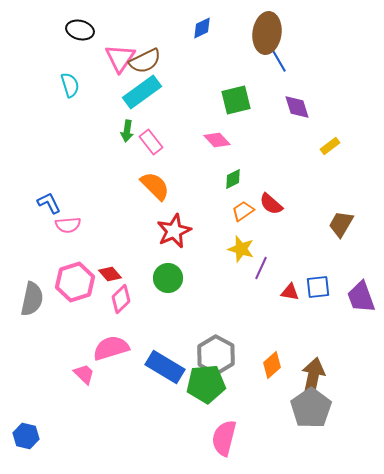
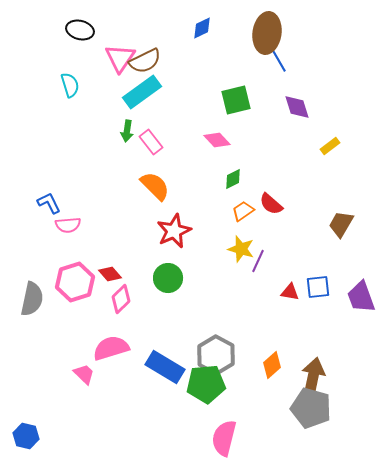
purple line at (261, 268): moved 3 px left, 7 px up
gray pentagon at (311, 408): rotated 21 degrees counterclockwise
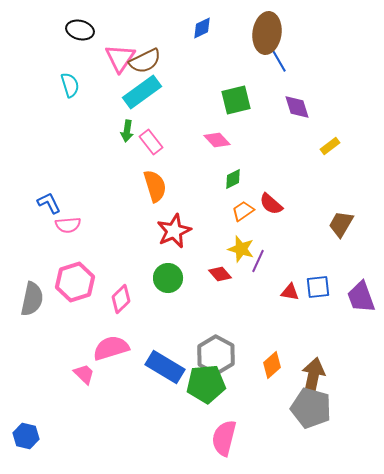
orange semicircle at (155, 186): rotated 28 degrees clockwise
red diamond at (110, 274): moved 110 px right
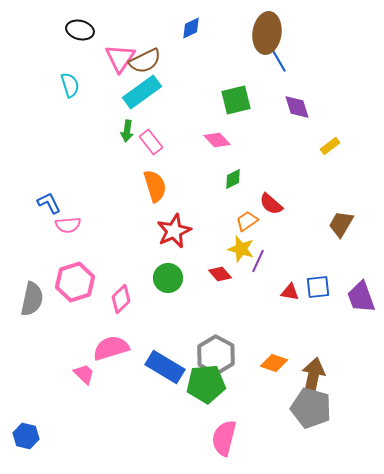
blue diamond at (202, 28): moved 11 px left
orange trapezoid at (243, 211): moved 4 px right, 10 px down
orange diamond at (272, 365): moved 2 px right, 2 px up; rotated 60 degrees clockwise
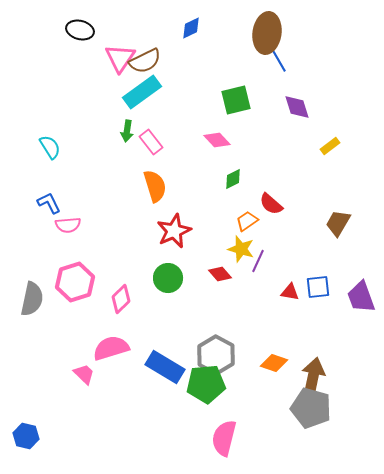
cyan semicircle at (70, 85): moved 20 px left, 62 px down; rotated 15 degrees counterclockwise
brown trapezoid at (341, 224): moved 3 px left, 1 px up
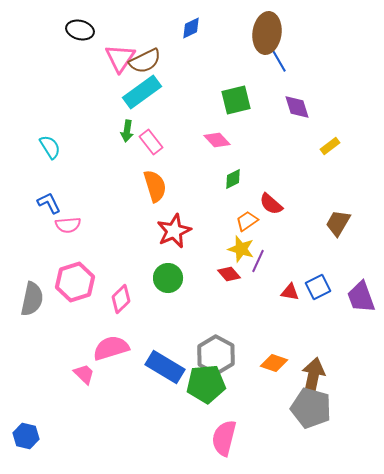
red diamond at (220, 274): moved 9 px right
blue square at (318, 287): rotated 20 degrees counterclockwise
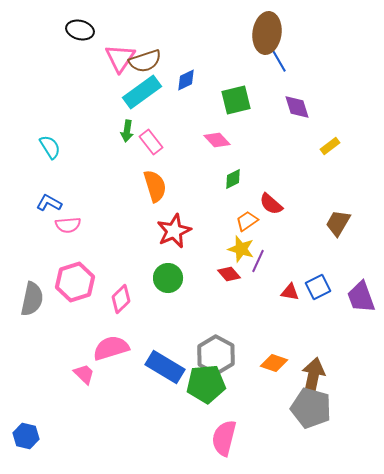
blue diamond at (191, 28): moved 5 px left, 52 px down
brown semicircle at (145, 61): rotated 8 degrees clockwise
blue L-shape at (49, 203): rotated 35 degrees counterclockwise
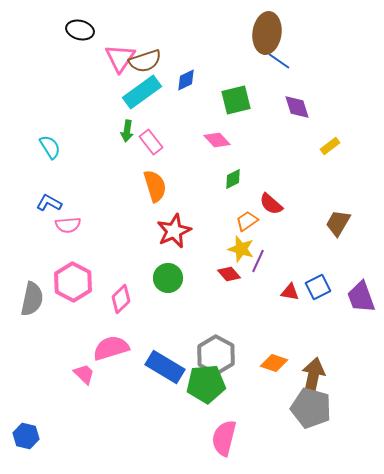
blue line at (279, 61): rotated 25 degrees counterclockwise
pink hexagon at (75, 282): moved 2 px left; rotated 15 degrees counterclockwise
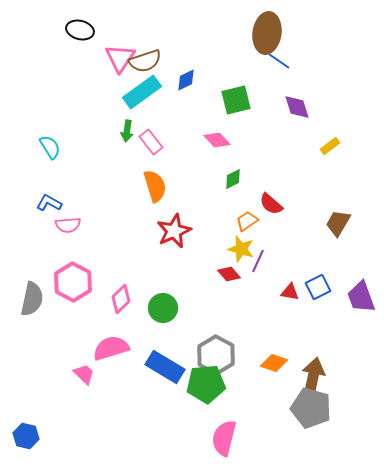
green circle at (168, 278): moved 5 px left, 30 px down
